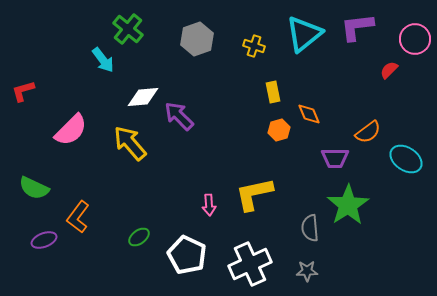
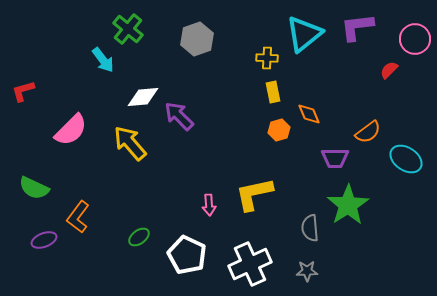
yellow cross: moved 13 px right, 12 px down; rotated 15 degrees counterclockwise
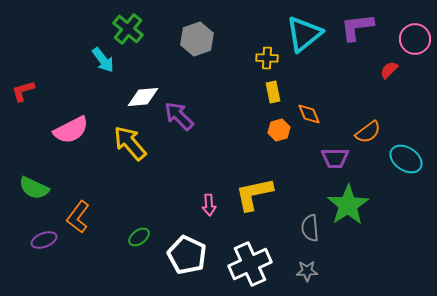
pink semicircle: rotated 18 degrees clockwise
